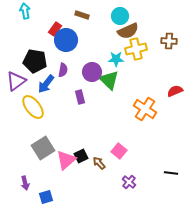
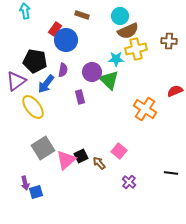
blue square: moved 10 px left, 5 px up
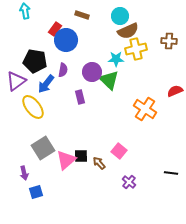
black square: rotated 24 degrees clockwise
purple arrow: moved 1 px left, 10 px up
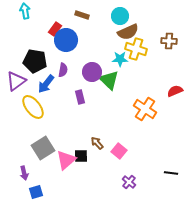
brown semicircle: moved 1 px down
yellow cross: rotated 30 degrees clockwise
cyan star: moved 4 px right
brown arrow: moved 2 px left, 20 px up
